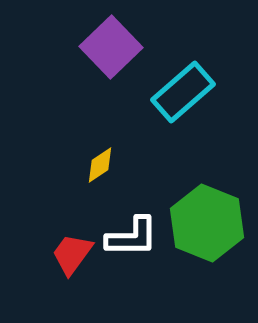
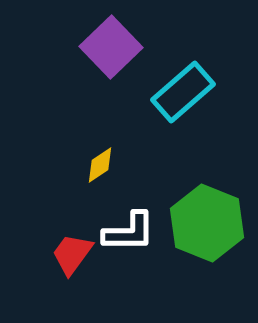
white L-shape: moved 3 px left, 5 px up
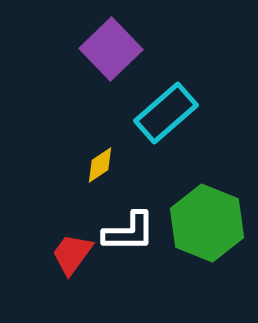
purple square: moved 2 px down
cyan rectangle: moved 17 px left, 21 px down
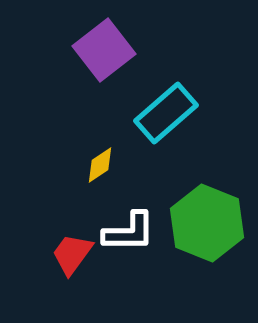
purple square: moved 7 px left, 1 px down; rotated 6 degrees clockwise
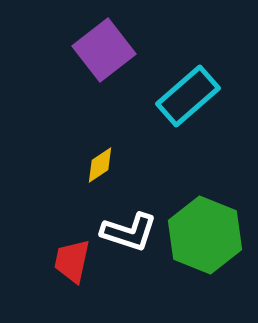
cyan rectangle: moved 22 px right, 17 px up
green hexagon: moved 2 px left, 12 px down
white L-shape: rotated 18 degrees clockwise
red trapezoid: moved 7 px down; rotated 24 degrees counterclockwise
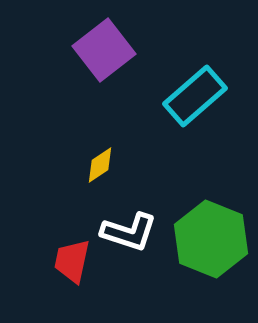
cyan rectangle: moved 7 px right
green hexagon: moved 6 px right, 4 px down
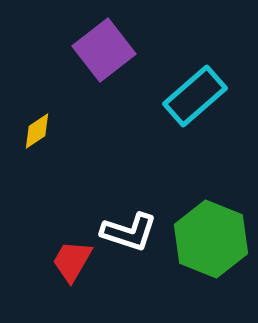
yellow diamond: moved 63 px left, 34 px up
red trapezoid: rotated 18 degrees clockwise
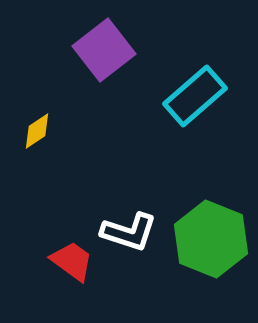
red trapezoid: rotated 96 degrees clockwise
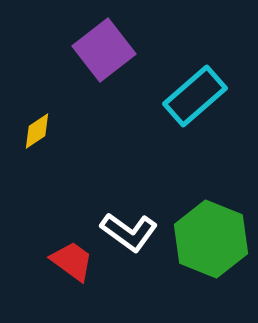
white L-shape: rotated 18 degrees clockwise
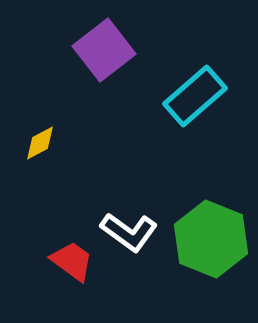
yellow diamond: moved 3 px right, 12 px down; rotated 6 degrees clockwise
